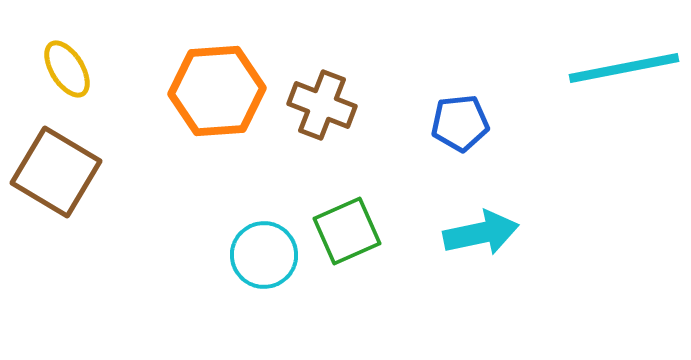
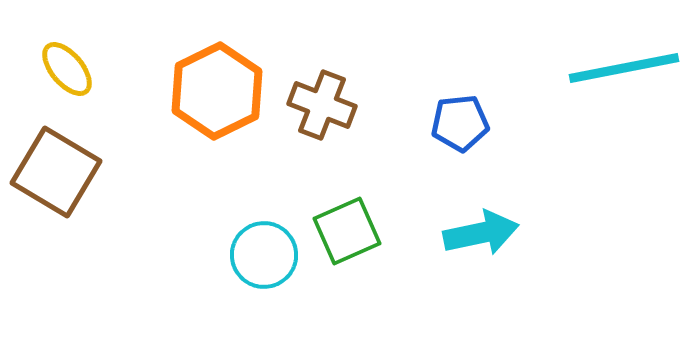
yellow ellipse: rotated 8 degrees counterclockwise
orange hexagon: rotated 22 degrees counterclockwise
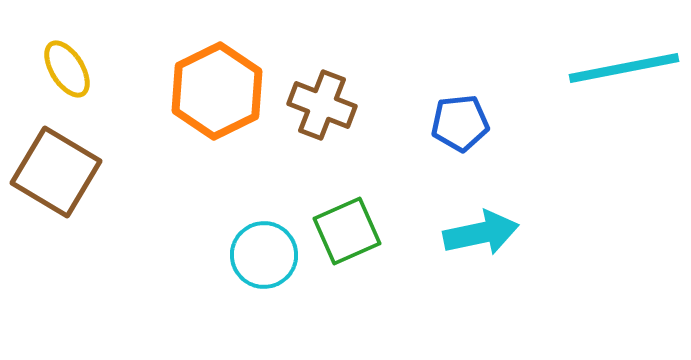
yellow ellipse: rotated 8 degrees clockwise
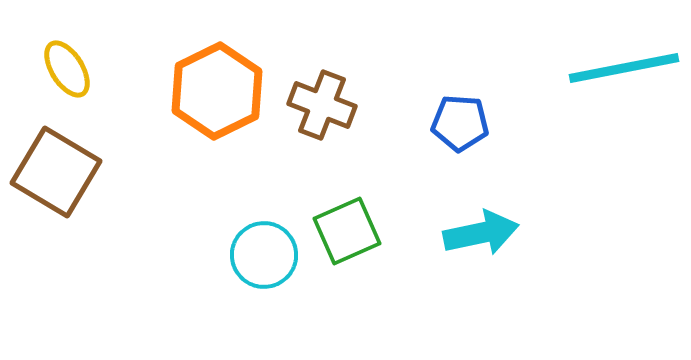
blue pentagon: rotated 10 degrees clockwise
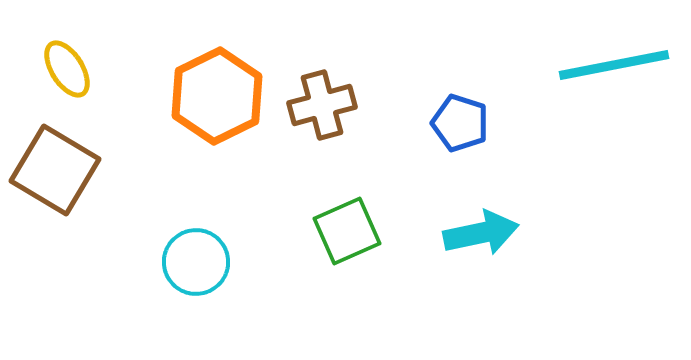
cyan line: moved 10 px left, 3 px up
orange hexagon: moved 5 px down
brown cross: rotated 36 degrees counterclockwise
blue pentagon: rotated 14 degrees clockwise
brown square: moved 1 px left, 2 px up
cyan circle: moved 68 px left, 7 px down
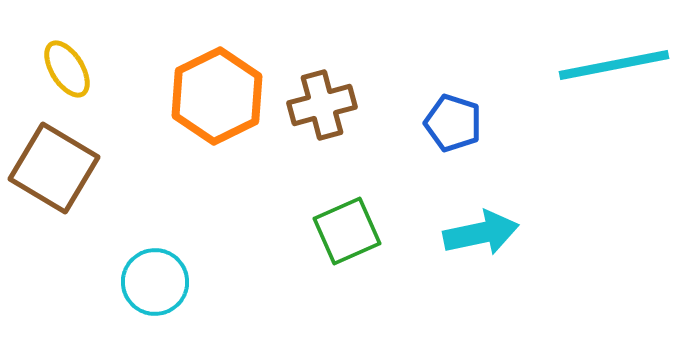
blue pentagon: moved 7 px left
brown square: moved 1 px left, 2 px up
cyan circle: moved 41 px left, 20 px down
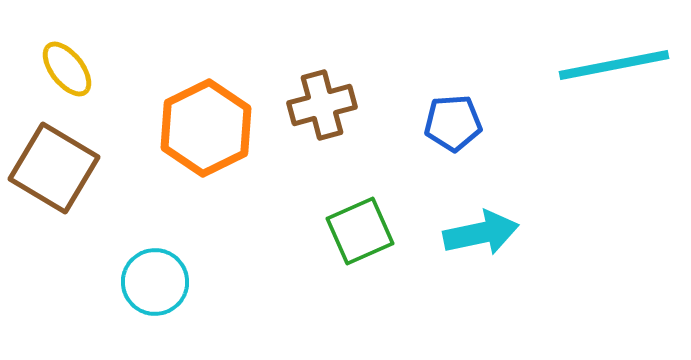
yellow ellipse: rotated 6 degrees counterclockwise
orange hexagon: moved 11 px left, 32 px down
blue pentagon: rotated 22 degrees counterclockwise
green square: moved 13 px right
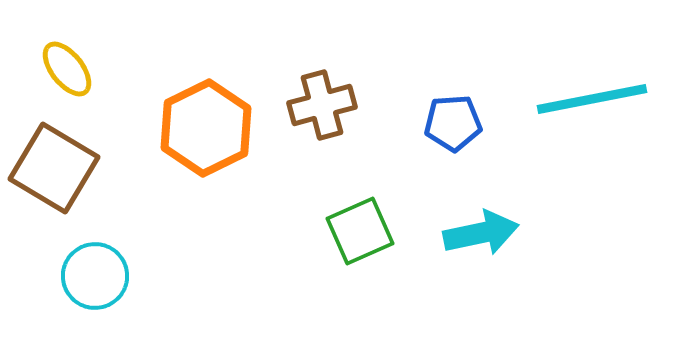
cyan line: moved 22 px left, 34 px down
cyan circle: moved 60 px left, 6 px up
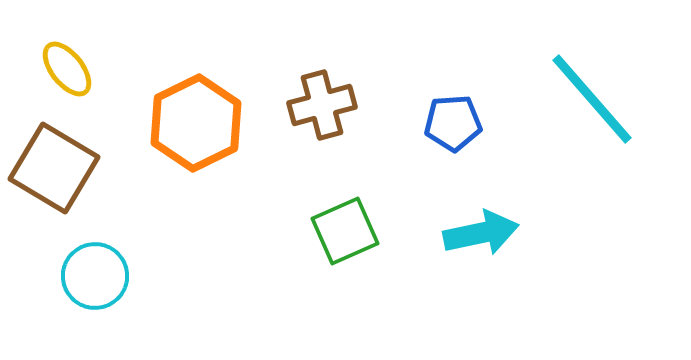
cyan line: rotated 60 degrees clockwise
orange hexagon: moved 10 px left, 5 px up
green square: moved 15 px left
